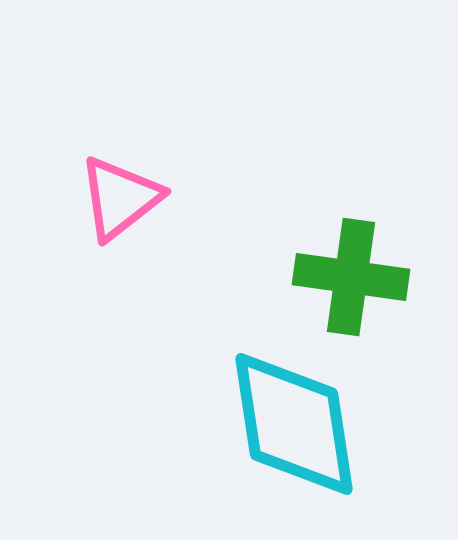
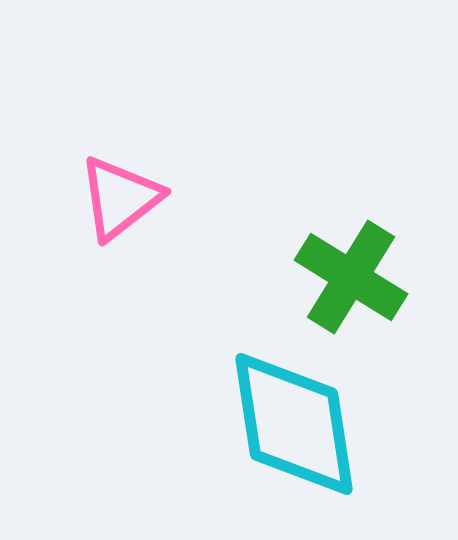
green cross: rotated 24 degrees clockwise
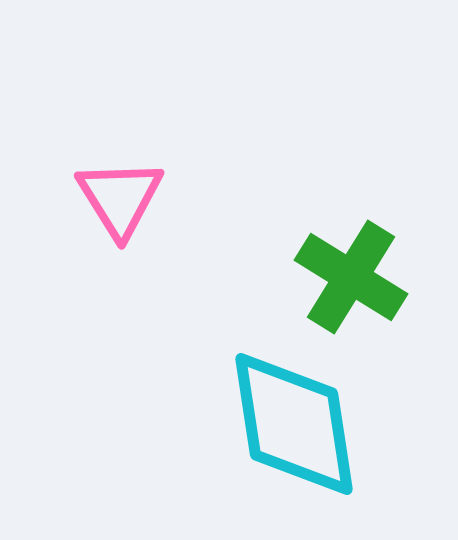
pink triangle: rotated 24 degrees counterclockwise
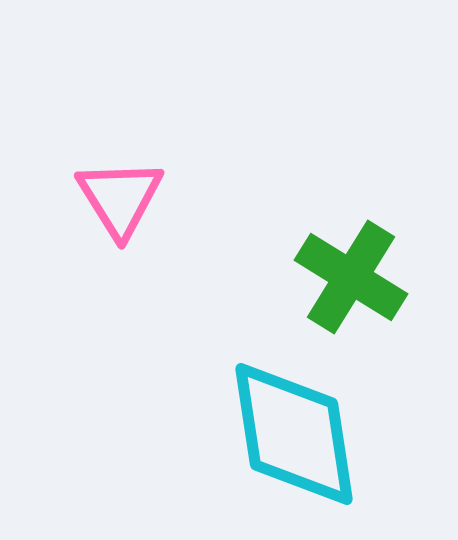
cyan diamond: moved 10 px down
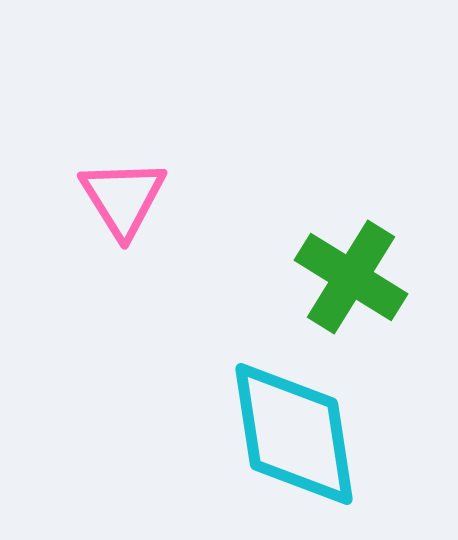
pink triangle: moved 3 px right
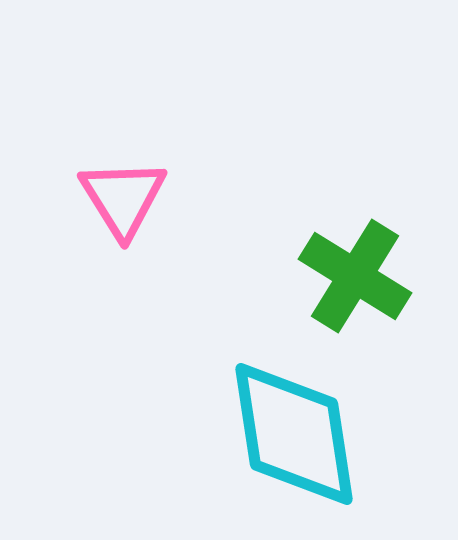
green cross: moved 4 px right, 1 px up
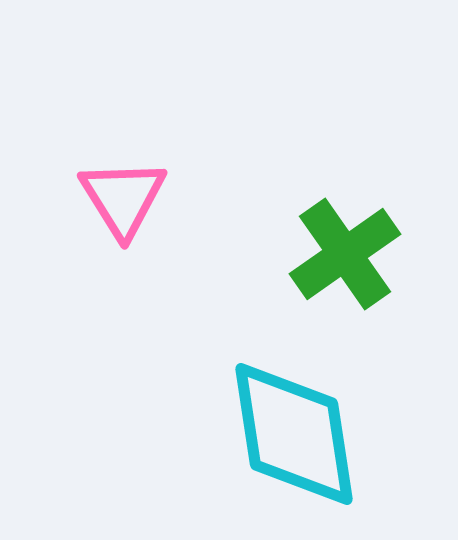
green cross: moved 10 px left, 22 px up; rotated 23 degrees clockwise
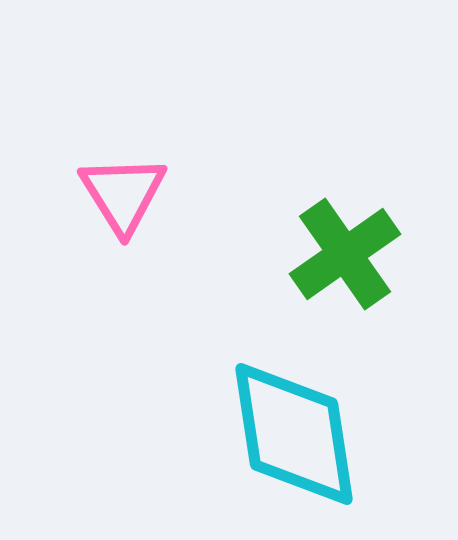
pink triangle: moved 4 px up
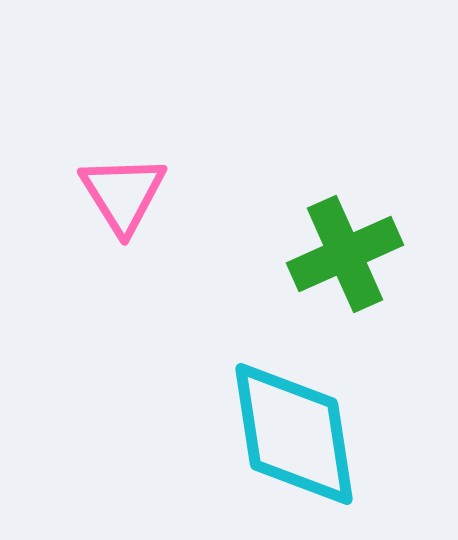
green cross: rotated 11 degrees clockwise
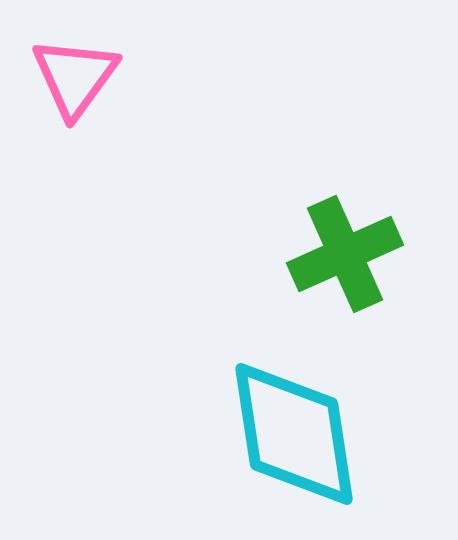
pink triangle: moved 48 px left, 117 px up; rotated 8 degrees clockwise
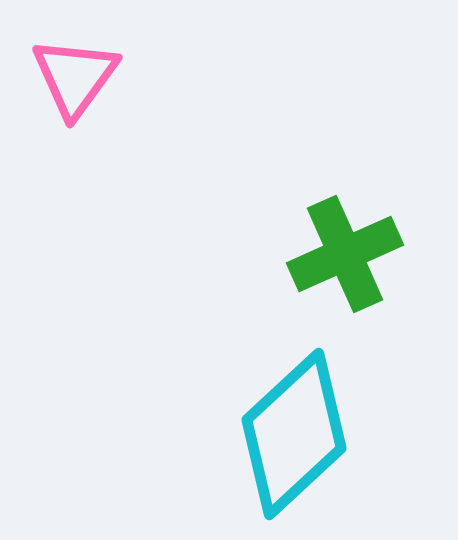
cyan diamond: rotated 56 degrees clockwise
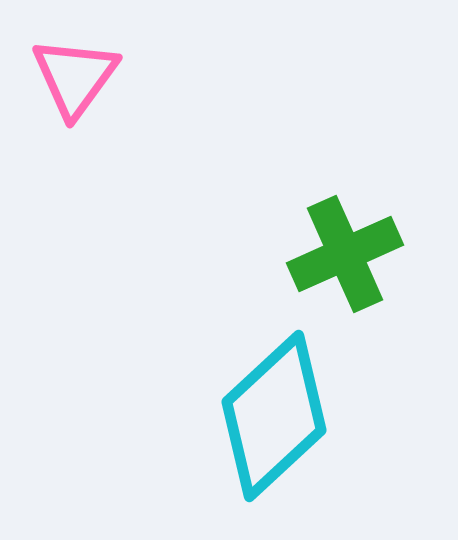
cyan diamond: moved 20 px left, 18 px up
